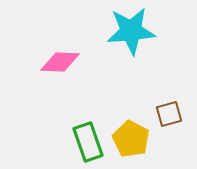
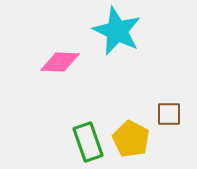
cyan star: moved 14 px left; rotated 30 degrees clockwise
brown square: rotated 16 degrees clockwise
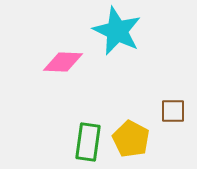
pink diamond: moved 3 px right
brown square: moved 4 px right, 3 px up
green rectangle: rotated 27 degrees clockwise
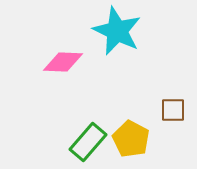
brown square: moved 1 px up
green rectangle: rotated 33 degrees clockwise
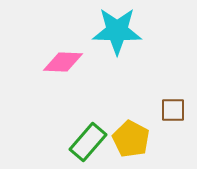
cyan star: rotated 24 degrees counterclockwise
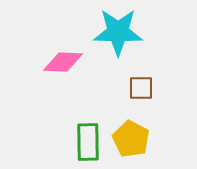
cyan star: moved 1 px right, 1 px down
brown square: moved 32 px left, 22 px up
green rectangle: rotated 42 degrees counterclockwise
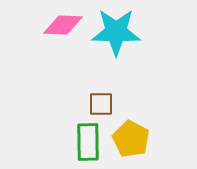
cyan star: moved 2 px left
pink diamond: moved 37 px up
brown square: moved 40 px left, 16 px down
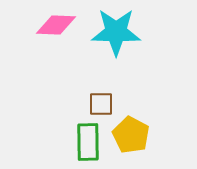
pink diamond: moved 7 px left
yellow pentagon: moved 4 px up
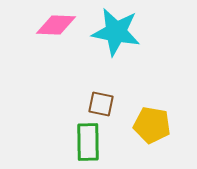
cyan star: rotated 9 degrees clockwise
brown square: rotated 12 degrees clockwise
yellow pentagon: moved 21 px right, 10 px up; rotated 18 degrees counterclockwise
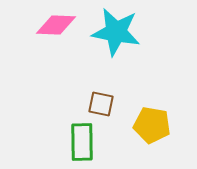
green rectangle: moved 6 px left
